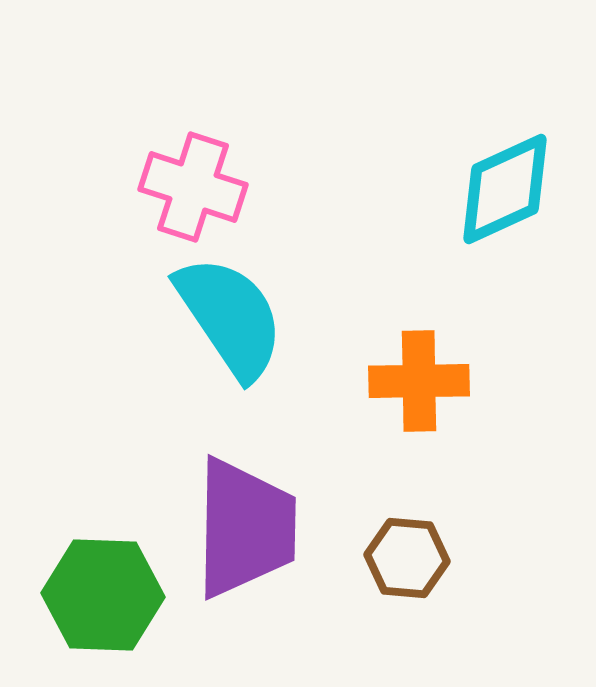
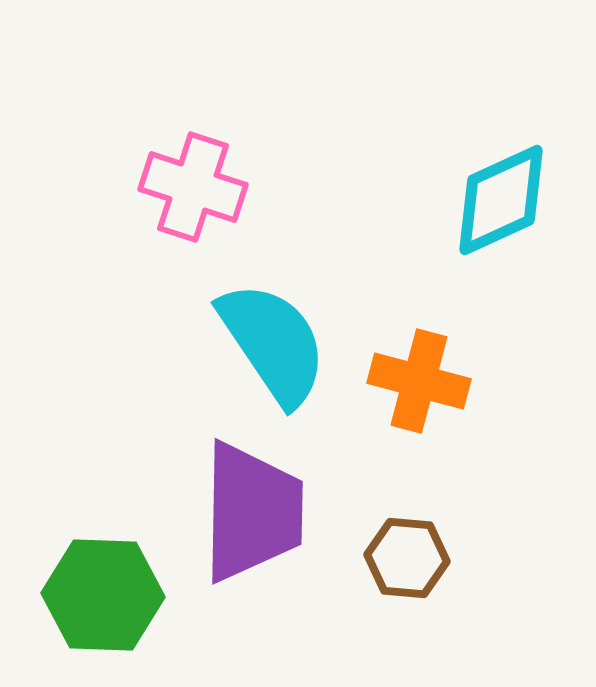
cyan diamond: moved 4 px left, 11 px down
cyan semicircle: moved 43 px right, 26 px down
orange cross: rotated 16 degrees clockwise
purple trapezoid: moved 7 px right, 16 px up
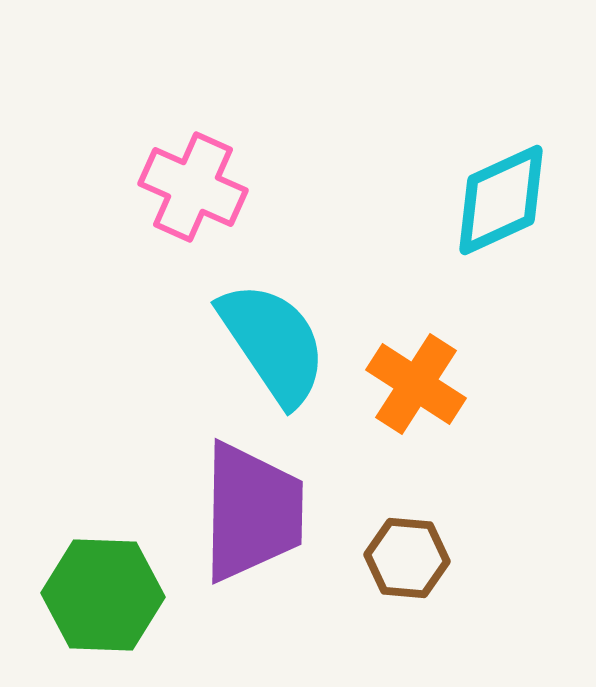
pink cross: rotated 6 degrees clockwise
orange cross: moved 3 px left, 3 px down; rotated 18 degrees clockwise
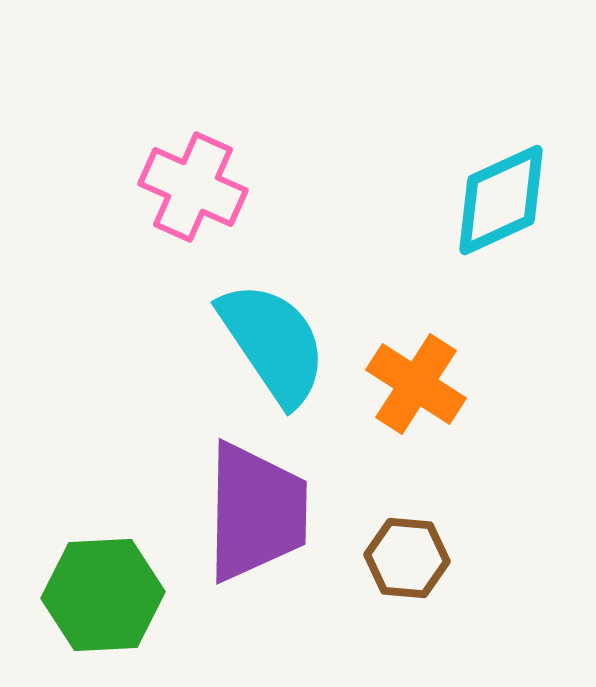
purple trapezoid: moved 4 px right
green hexagon: rotated 5 degrees counterclockwise
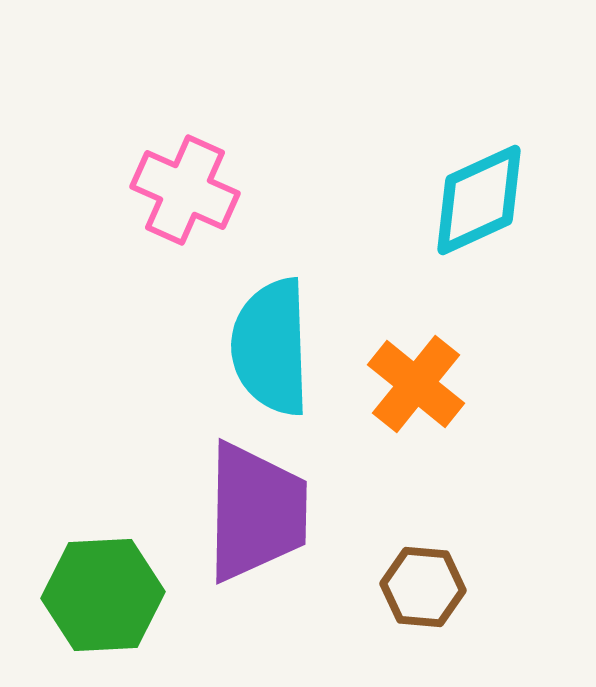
pink cross: moved 8 px left, 3 px down
cyan diamond: moved 22 px left
cyan semicircle: moved 2 px left, 4 px down; rotated 148 degrees counterclockwise
orange cross: rotated 6 degrees clockwise
brown hexagon: moved 16 px right, 29 px down
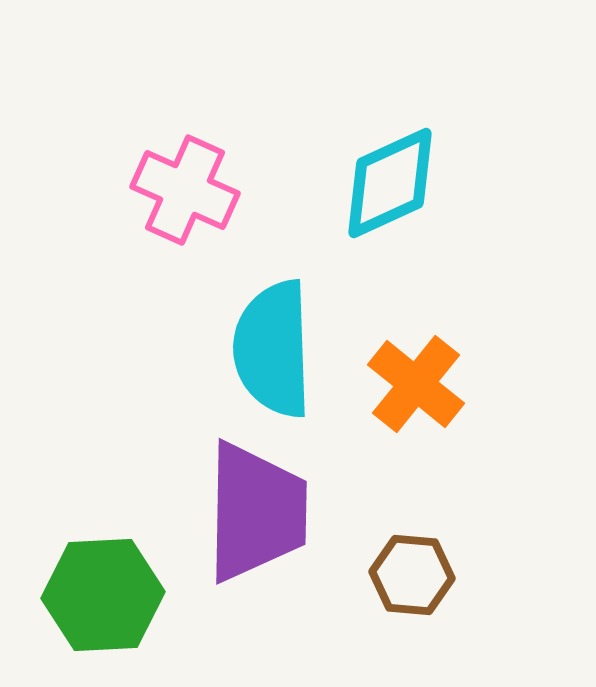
cyan diamond: moved 89 px left, 17 px up
cyan semicircle: moved 2 px right, 2 px down
brown hexagon: moved 11 px left, 12 px up
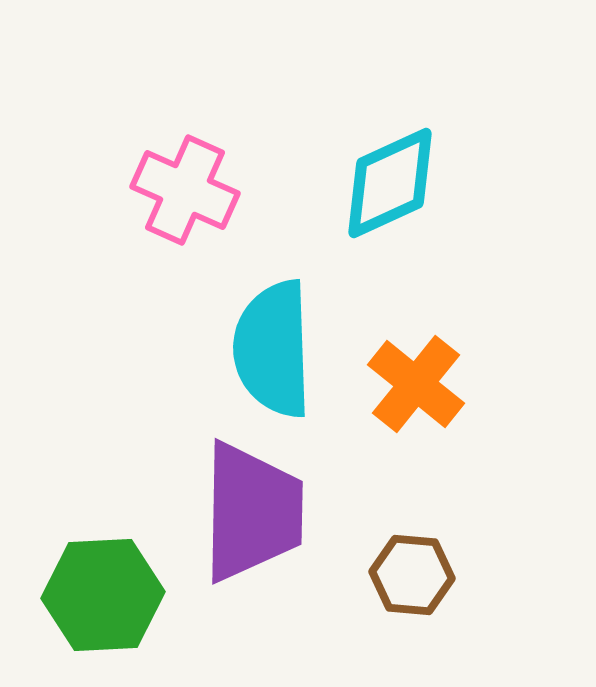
purple trapezoid: moved 4 px left
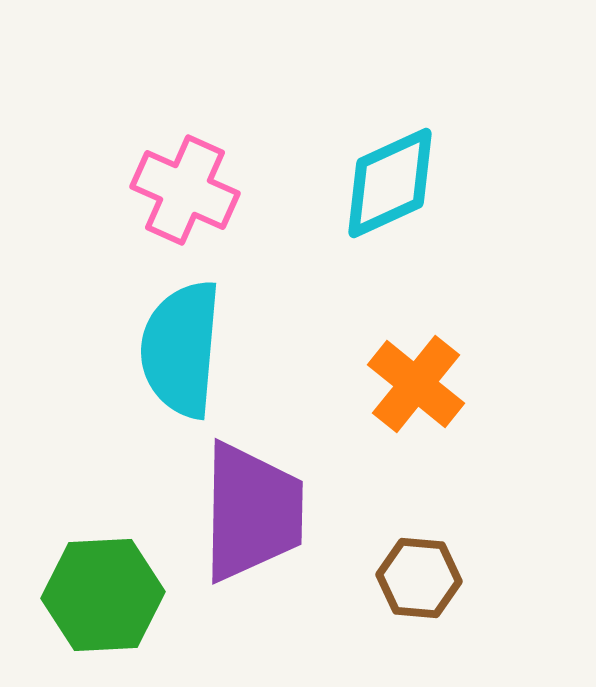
cyan semicircle: moved 92 px left; rotated 7 degrees clockwise
brown hexagon: moved 7 px right, 3 px down
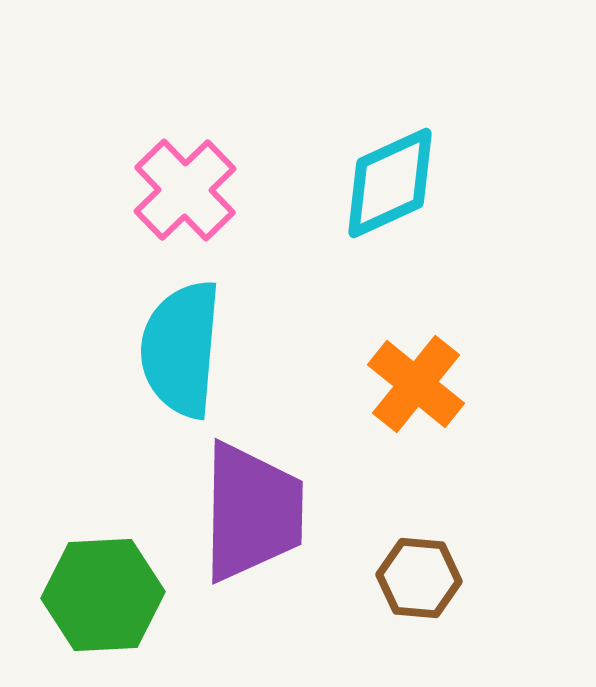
pink cross: rotated 22 degrees clockwise
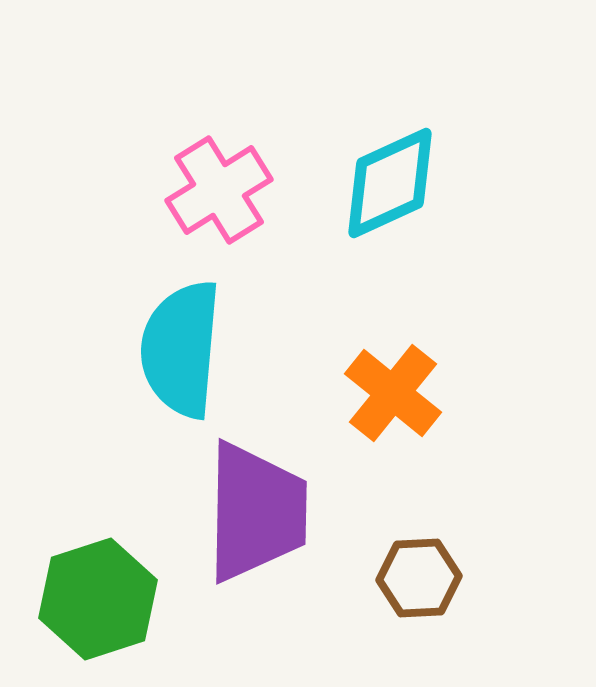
pink cross: moved 34 px right; rotated 12 degrees clockwise
orange cross: moved 23 px left, 9 px down
purple trapezoid: moved 4 px right
brown hexagon: rotated 8 degrees counterclockwise
green hexagon: moved 5 px left, 4 px down; rotated 15 degrees counterclockwise
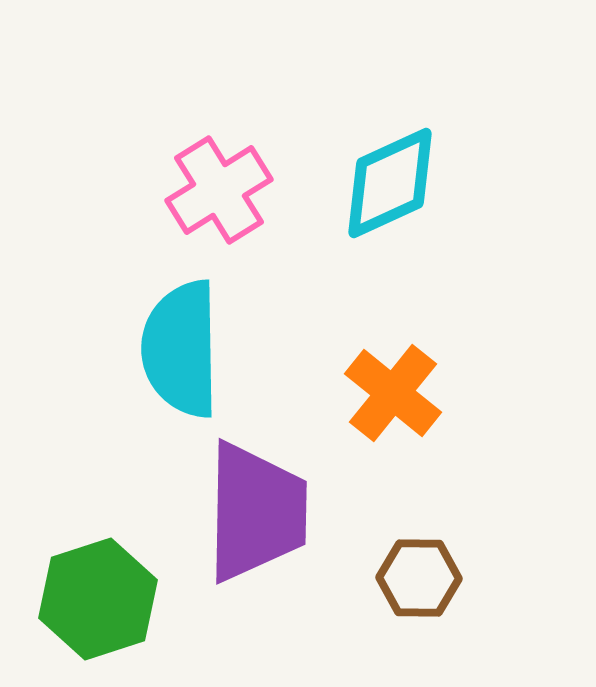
cyan semicircle: rotated 6 degrees counterclockwise
brown hexagon: rotated 4 degrees clockwise
